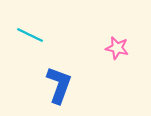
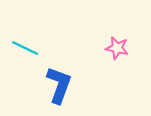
cyan line: moved 5 px left, 13 px down
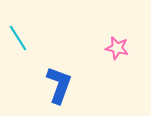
cyan line: moved 7 px left, 10 px up; rotated 32 degrees clockwise
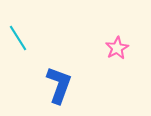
pink star: rotated 30 degrees clockwise
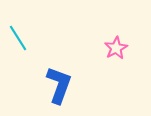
pink star: moved 1 px left
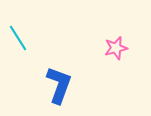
pink star: rotated 15 degrees clockwise
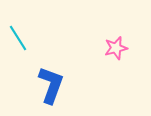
blue L-shape: moved 8 px left
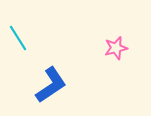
blue L-shape: rotated 36 degrees clockwise
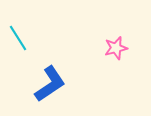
blue L-shape: moved 1 px left, 1 px up
